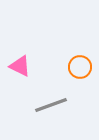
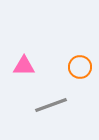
pink triangle: moved 4 px right; rotated 25 degrees counterclockwise
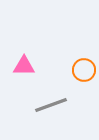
orange circle: moved 4 px right, 3 px down
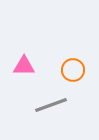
orange circle: moved 11 px left
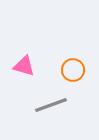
pink triangle: rotated 15 degrees clockwise
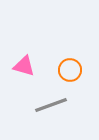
orange circle: moved 3 px left
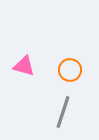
gray line: moved 12 px right, 7 px down; rotated 52 degrees counterclockwise
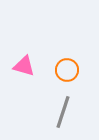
orange circle: moved 3 px left
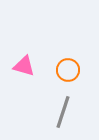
orange circle: moved 1 px right
